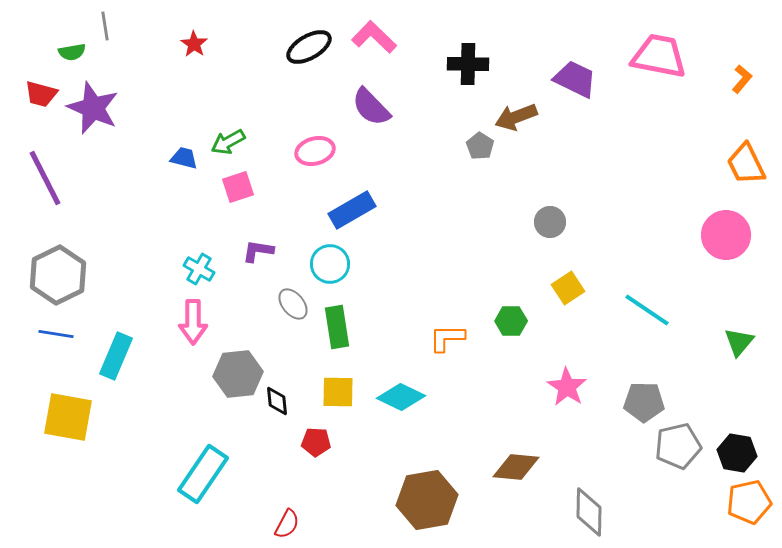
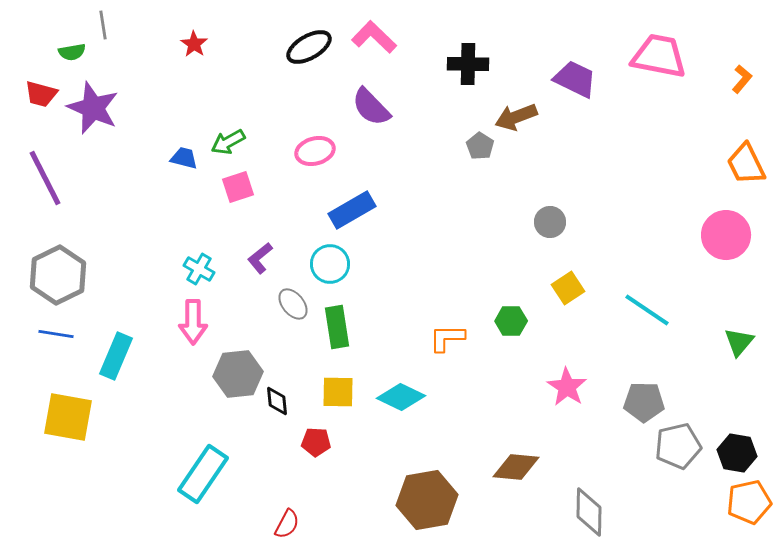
gray line at (105, 26): moved 2 px left, 1 px up
purple L-shape at (258, 251): moved 2 px right, 7 px down; rotated 48 degrees counterclockwise
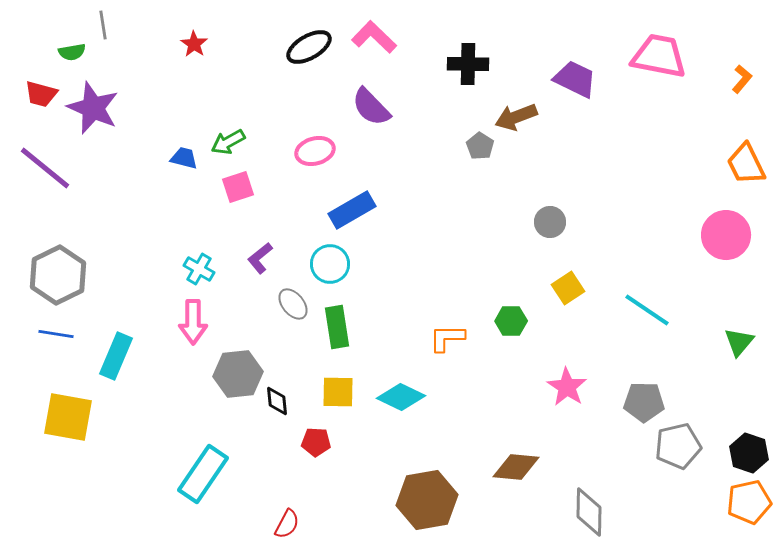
purple line at (45, 178): moved 10 px up; rotated 24 degrees counterclockwise
black hexagon at (737, 453): moved 12 px right; rotated 9 degrees clockwise
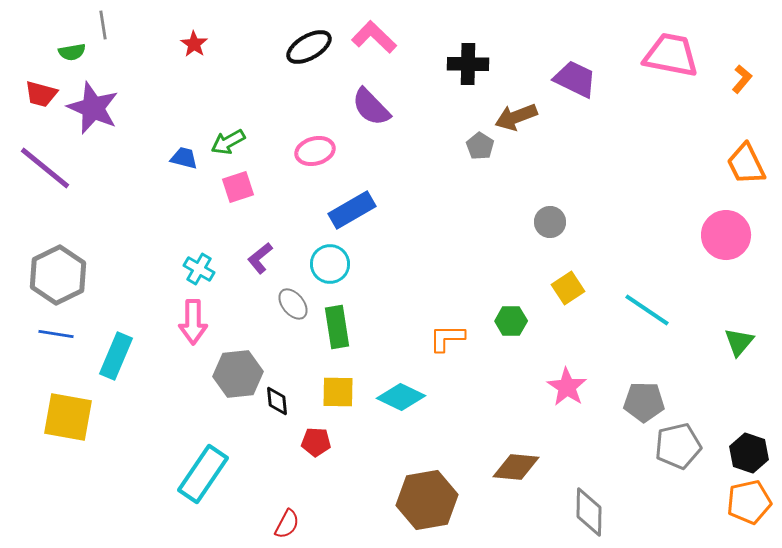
pink trapezoid at (659, 56): moved 12 px right, 1 px up
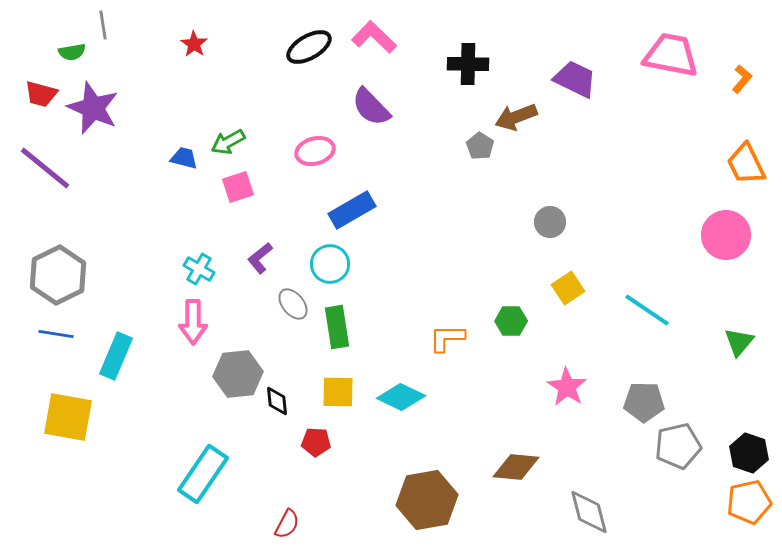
gray diamond at (589, 512): rotated 15 degrees counterclockwise
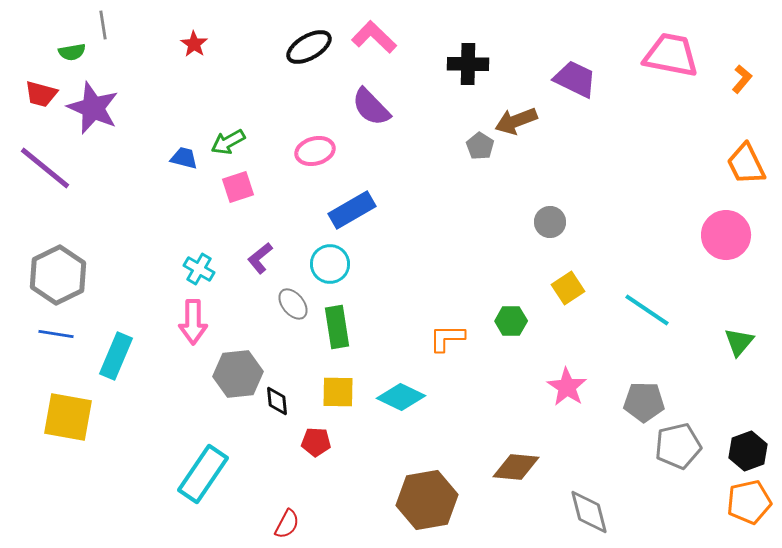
brown arrow at (516, 117): moved 4 px down
black hexagon at (749, 453): moved 1 px left, 2 px up; rotated 21 degrees clockwise
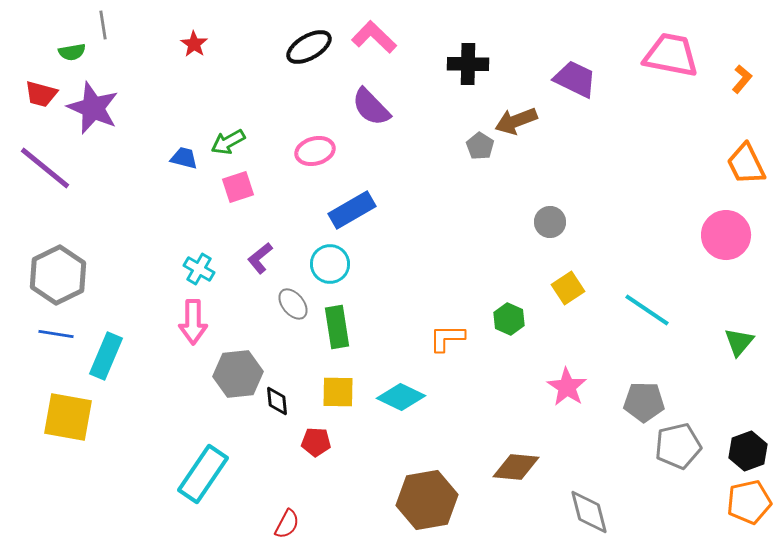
green hexagon at (511, 321): moved 2 px left, 2 px up; rotated 24 degrees clockwise
cyan rectangle at (116, 356): moved 10 px left
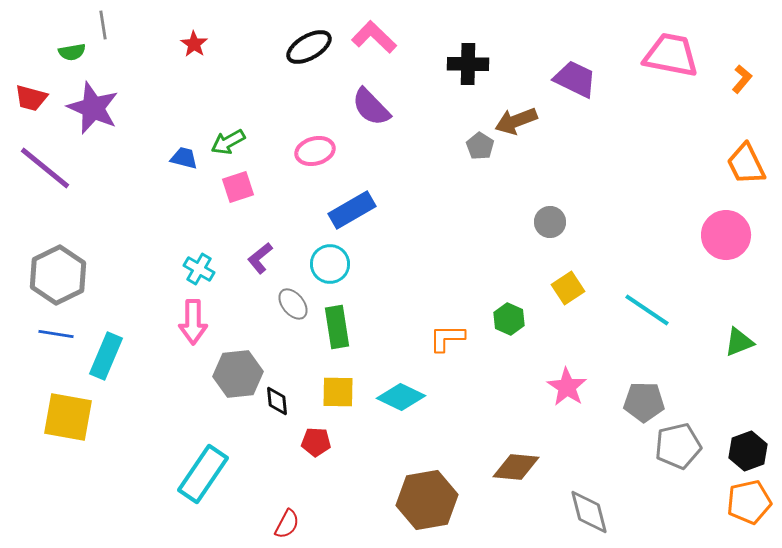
red trapezoid at (41, 94): moved 10 px left, 4 px down
green triangle at (739, 342): rotated 28 degrees clockwise
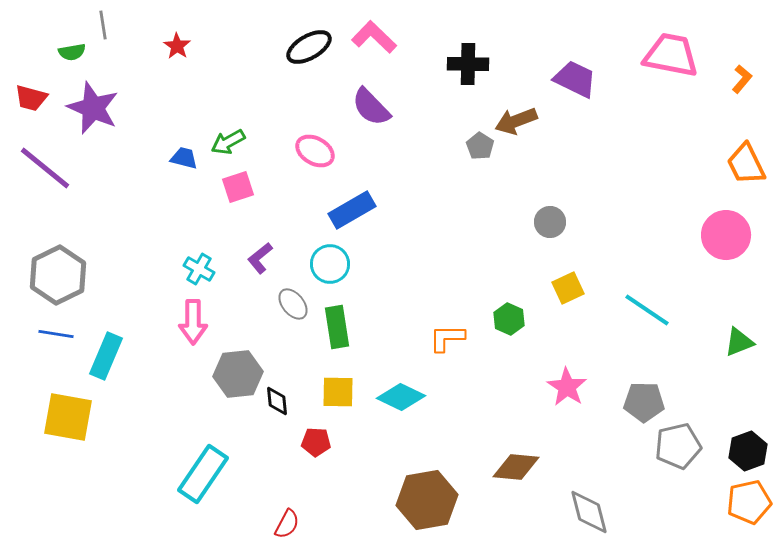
red star at (194, 44): moved 17 px left, 2 px down
pink ellipse at (315, 151): rotated 45 degrees clockwise
yellow square at (568, 288): rotated 8 degrees clockwise
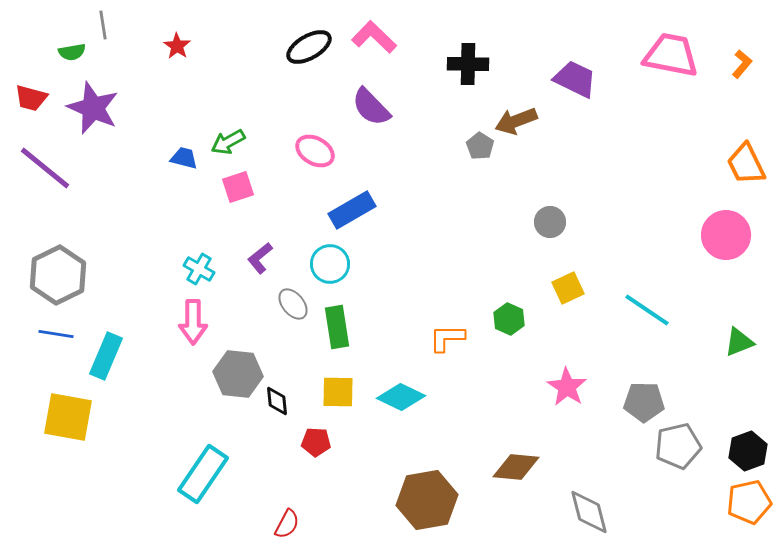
orange L-shape at (742, 79): moved 15 px up
gray hexagon at (238, 374): rotated 12 degrees clockwise
